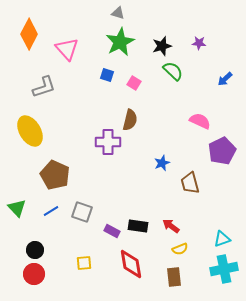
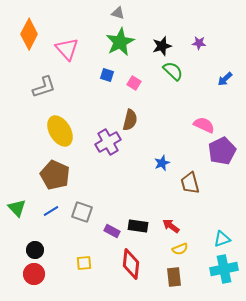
pink semicircle: moved 4 px right, 4 px down
yellow ellipse: moved 30 px right
purple cross: rotated 30 degrees counterclockwise
red diamond: rotated 16 degrees clockwise
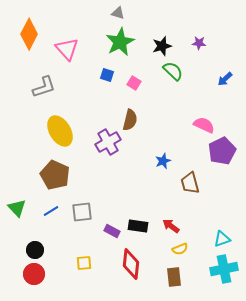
blue star: moved 1 px right, 2 px up
gray square: rotated 25 degrees counterclockwise
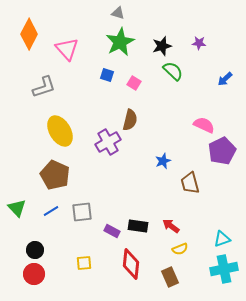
brown rectangle: moved 4 px left; rotated 18 degrees counterclockwise
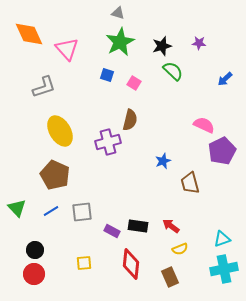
orange diamond: rotated 52 degrees counterclockwise
purple cross: rotated 15 degrees clockwise
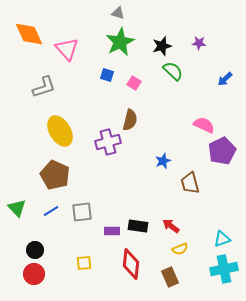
purple rectangle: rotated 28 degrees counterclockwise
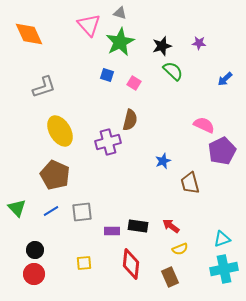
gray triangle: moved 2 px right
pink triangle: moved 22 px right, 24 px up
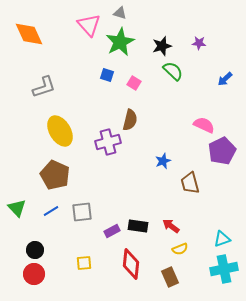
purple rectangle: rotated 28 degrees counterclockwise
